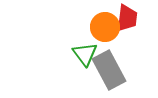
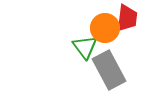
orange circle: moved 1 px down
green triangle: moved 7 px up
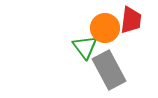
red trapezoid: moved 4 px right, 2 px down
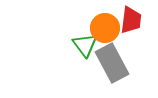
green triangle: moved 2 px up
gray rectangle: moved 3 px right, 7 px up
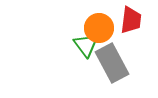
orange circle: moved 6 px left
green triangle: moved 1 px right
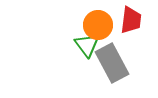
orange circle: moved 1 px left, 3 px up
green triangle: moved 1 px right
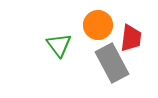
red trapezoid: moved 18 px down
green triangle: moved 28 px left
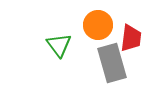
gray rectangle: rotated 12 degrees clockwise
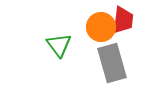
orange circle: moved 3 px right, 2 px down
red trapezoid: moved 8 px left, 18 px up
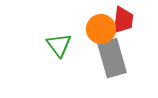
orange circle: moved 2 px down
gray rectangle: moved 5 px up
